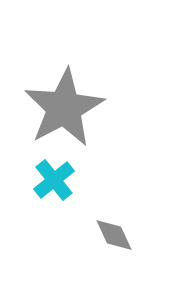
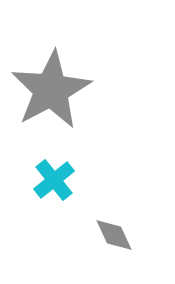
gray star: moved 13 px left, 18 px up
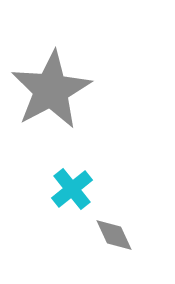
cyan cross: moved 18 px right, 9 px down
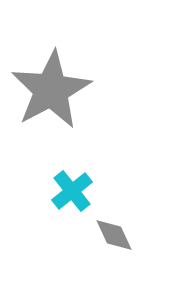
cyan cross: moved 2 px down
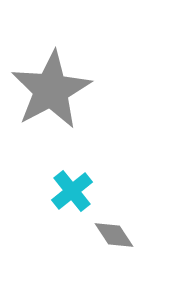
gray diamond: rotated 9 degrees counterclockwise
